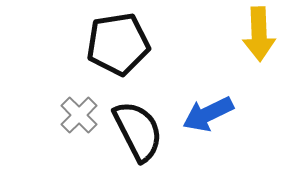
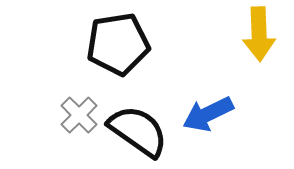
black semicircle: rotated 28 degrees counterclockwise
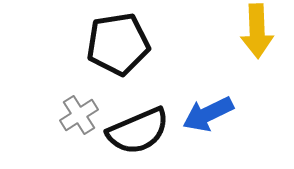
yellow arrow: moved 2 px left, 3 px up
gray cross: rotated 12 degrees clockwise
black semicircle: rotated 122 degrees clockwise
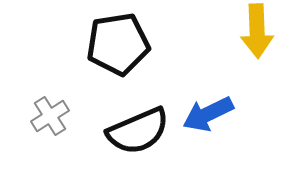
gray cross: moved 29 px left, 1 px down
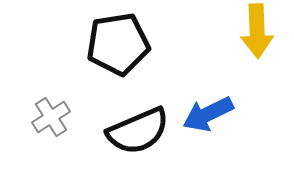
gray cross: moved 1 px right, 1 px down
